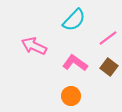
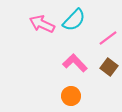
pink arrow: moved 8 px right, 22 px up
pink L-shape: rotated 10 degrees clockwise
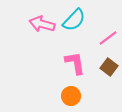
pink arrow: rotated 10 degrees counterclockwise
pink L-shape: rotated 35 degrees clockwise
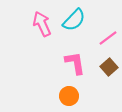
pink arrow: rotated 50 degrees clockwise
brown square: rotated 12 degrees clockwise
orange circle: moved 2 px left
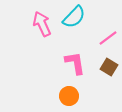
cyan semicircle: moved 3 px up
brown square: rotated 18 degrees counterclockwise
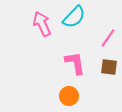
pink line: rotated 18 degrees counterclockwise
brown square: rotated 24 degrees counterclockwise
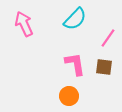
cyan semicircle: moved 1 px right, 2 px down
pink arrow: moved 18 px left
pink L-shape: moved 1 px down
brown square: moved 5 px left
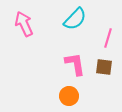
pink line: rotated 18 degrees counterclockwise
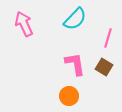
brown square: rotated 24 degrees clockwise
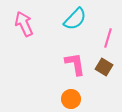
orange circle: moved 2 px right, 3 px down
